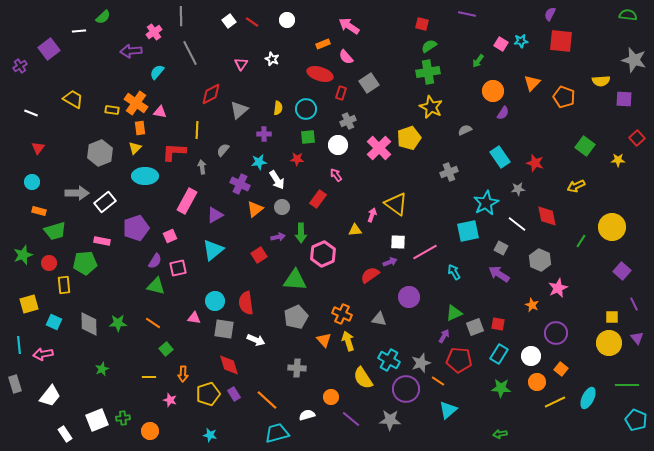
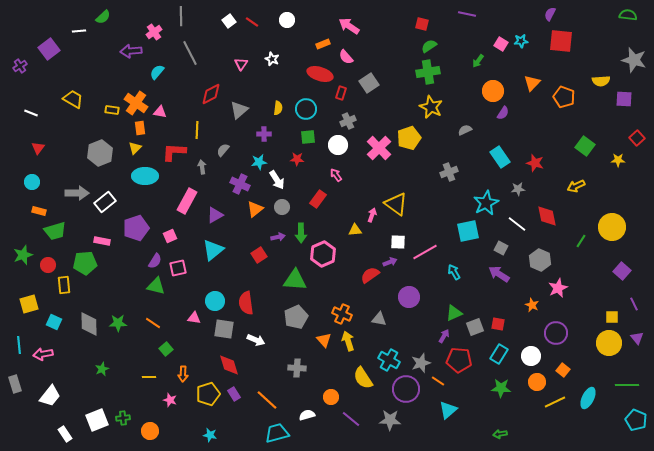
red circle at (49, 263): moved 1 px left, 2 px down
orange square at (561, 369): moved 2 px right, 1 px down
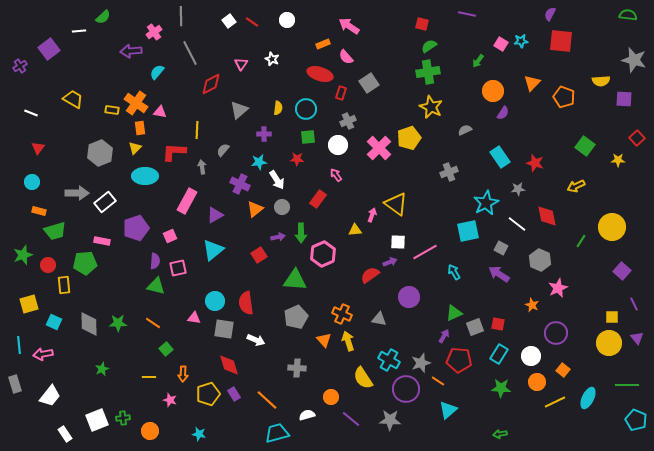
red diamond at (211, 94): moved 10 px up
purple semicircle at (155, 261): rotated 28 degrees counterclockwise
cyan star at (210, 435): moved 11 px left, 1 px up
